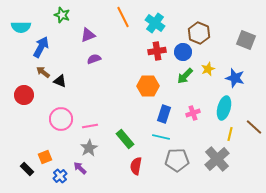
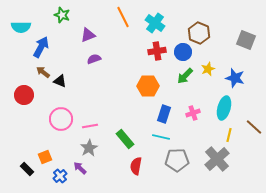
yellow line: moved 1 px left, 1 px down
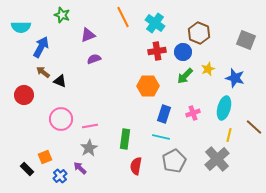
green rectangle: rotated 48 degrees clockwise
gray pentagon: moved 3 px left, 1 px down; rotated 25 degrees counterclockwise
